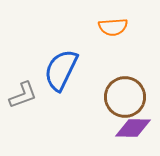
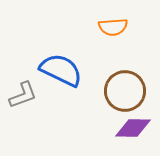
blue semicircle: rotated 90 degrees clockwise
brown circle: moved 6 px up
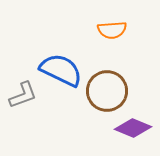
orange semicircle: moved 1 px left, 3 px down
brown circle: moved 18 px left
purple diamond: rotated 21 degrees clockwise
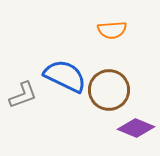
blue semicircle: moved 4 px right, 6 px down
brown circle: moved 2 px right, 1 px up
purple diamond: moved 3 px right
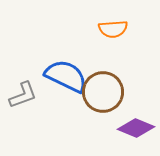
orange semicircle: moved 1 px right, 1 px up
blue semicircle: moved 1 px right
brown circle: moved 6 px left, 2 px down
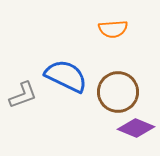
brown circle: moved 15 px right
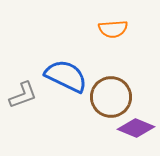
brown circle: moved 7 px left, 5 px down
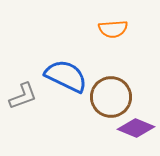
gray L-shape: moved 1 px down
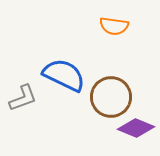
orange semicircle: moved 1 px right, 3 px up; rotated 12 degrees clockwise
blue semicircle: moved 2 px left, 1 px up
gray L-shape: moved 2 px down
